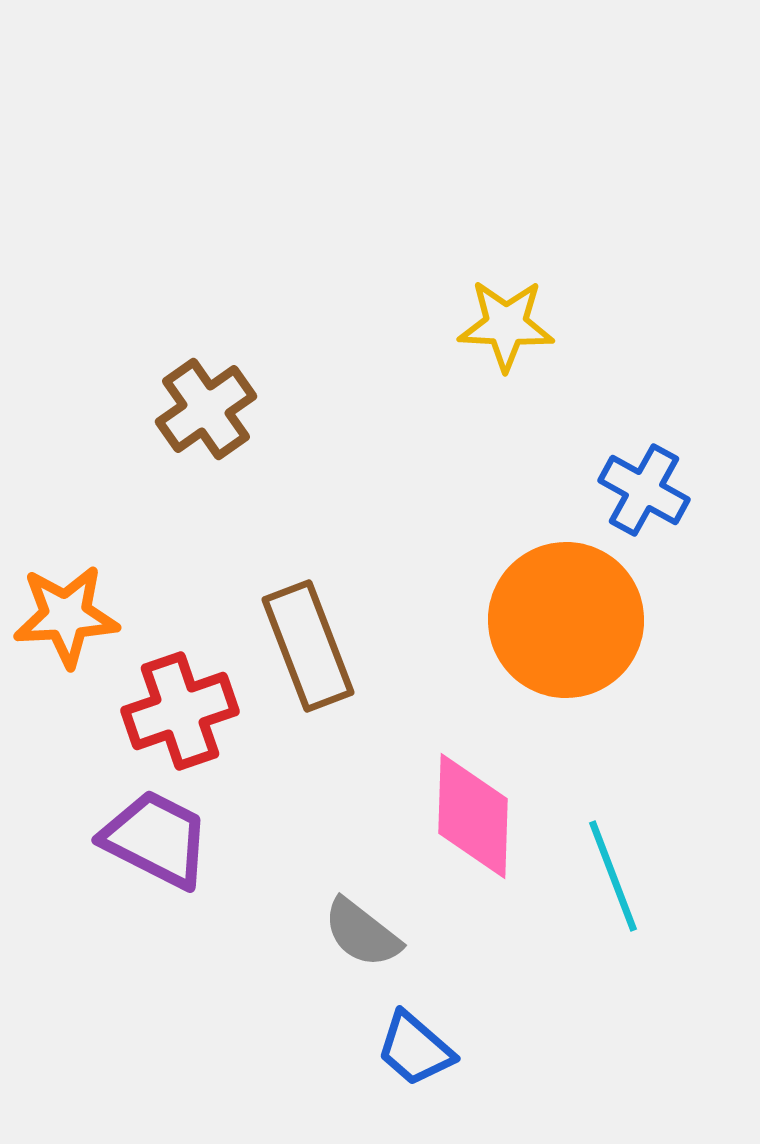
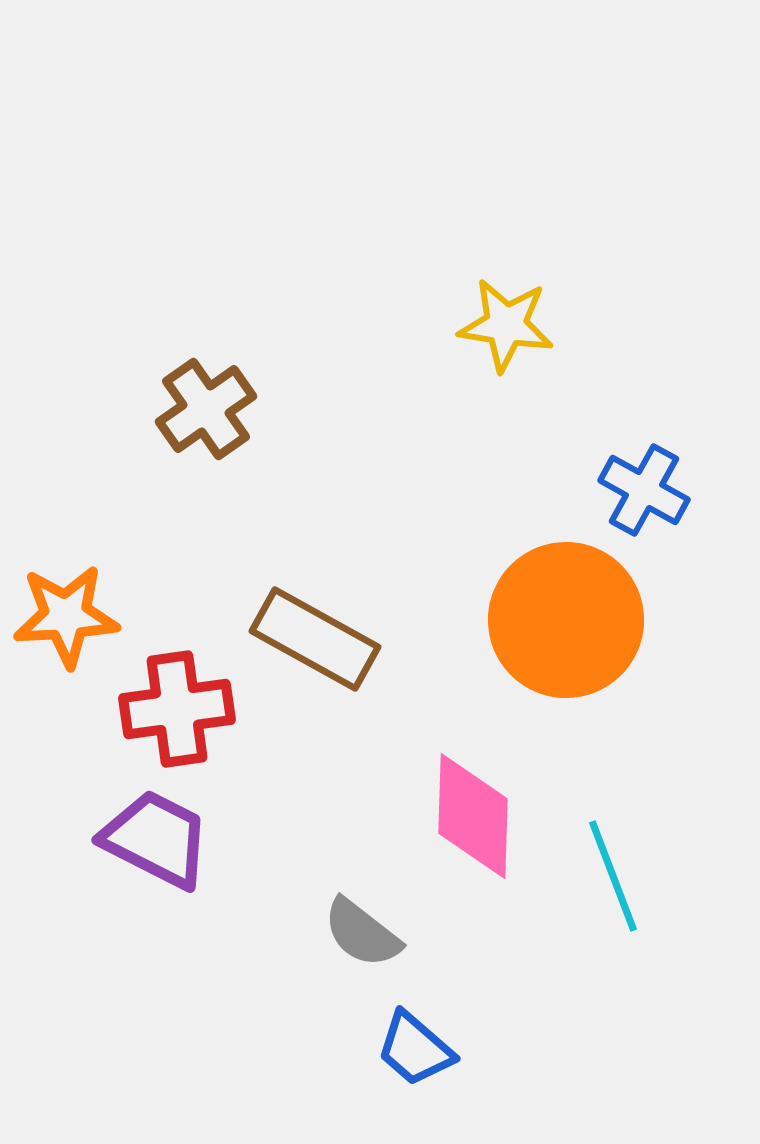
yellow star: rotated 6 degrees clockwise
brown rectangle: moved 7 px right, 7 px up; rotated 40 degrees counterclockwise
red cross: moved 3 px left, 2 px up; rotated 11 degrees clockwise
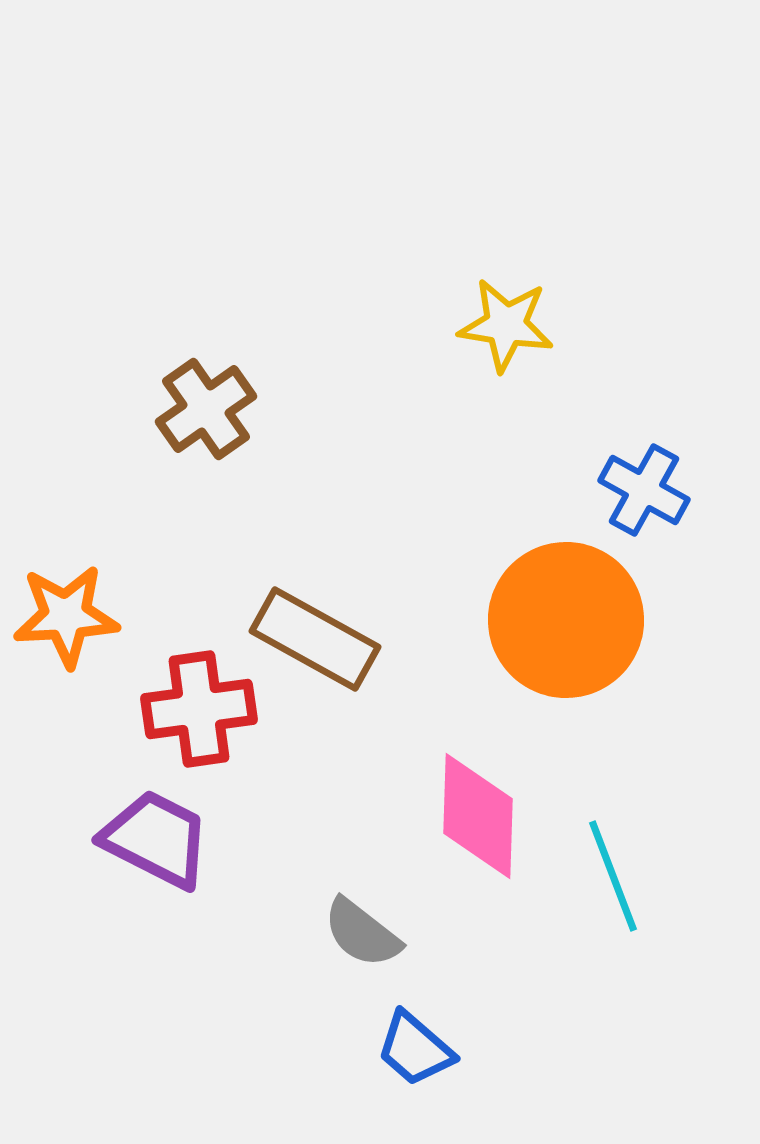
red cross: moved 22 px right
pink diamond: moved 5 px right
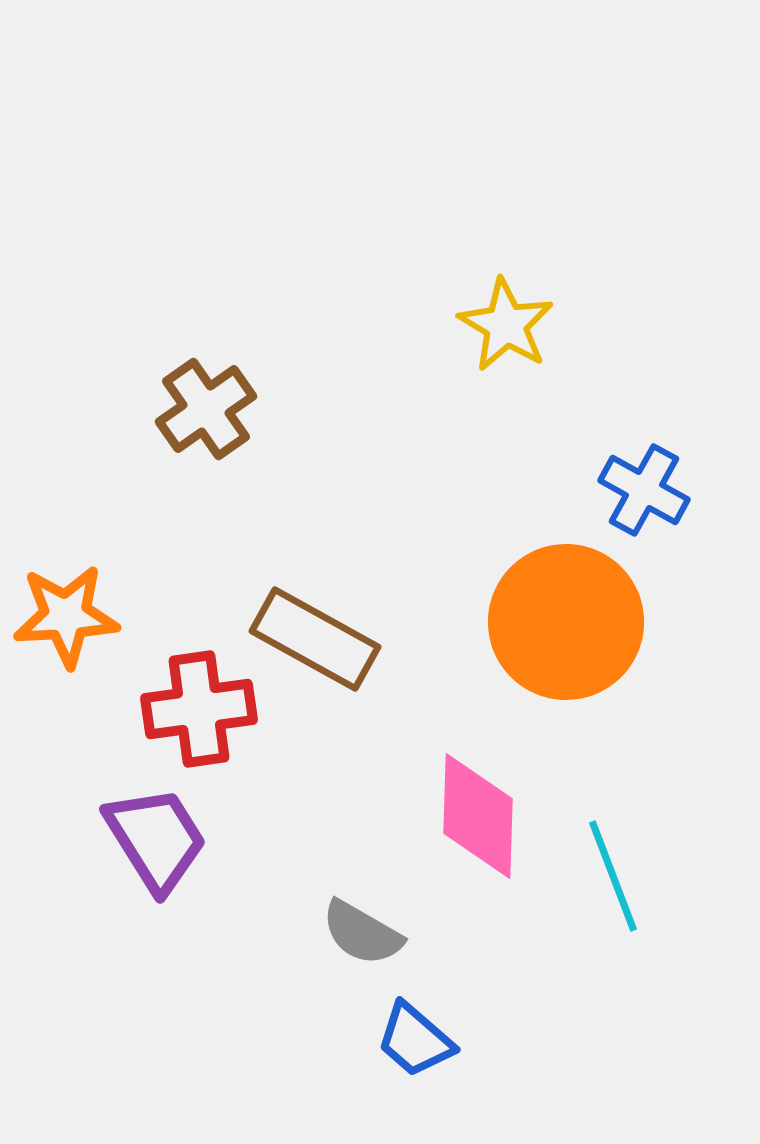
yellow star: rotated 22 degrees clockwise
orange circle: moved 2 px down
purple trapezoid: rotated 31 degrees clockwise
gray semicircle: rotated 8 degrees counterclockwise
blue trapezoid: moved 9 px up
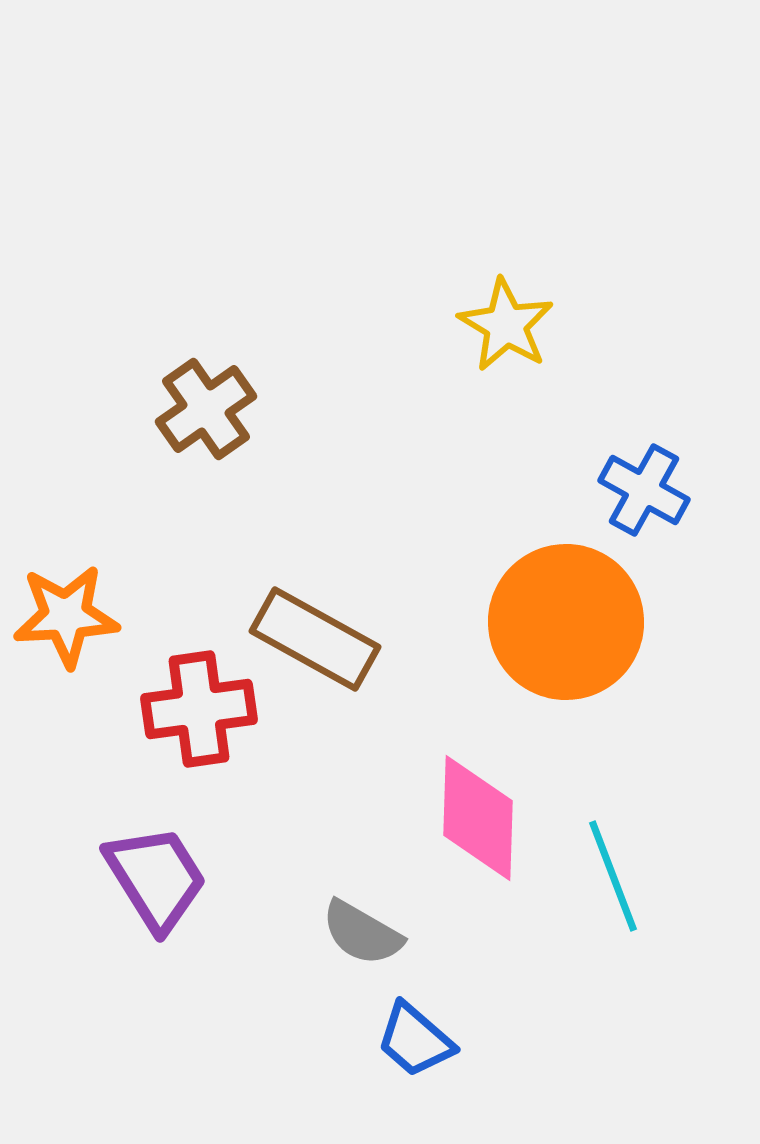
pink diamond: moved 2 px down
purple trapezoid: moved 39 px down
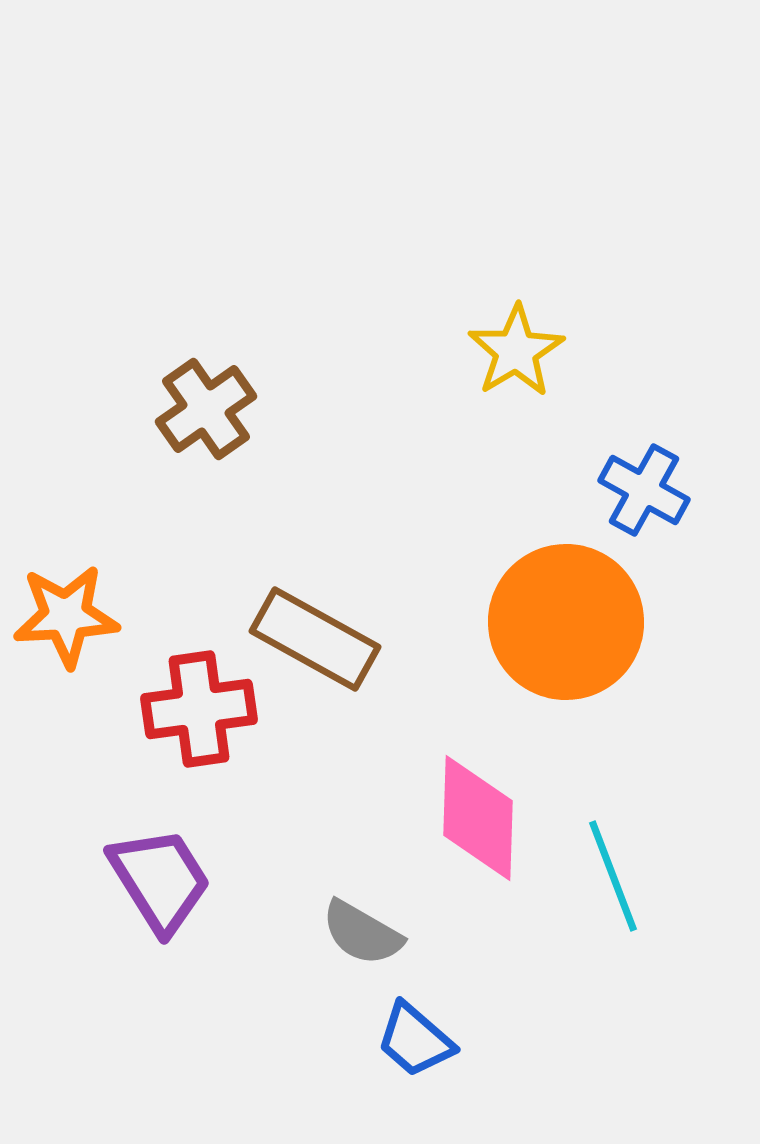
yellow star: moved 10 px right, 26 px down; rotated 10 degrees clockwise
purple trapezoid: moved 4 px right, 2 px down
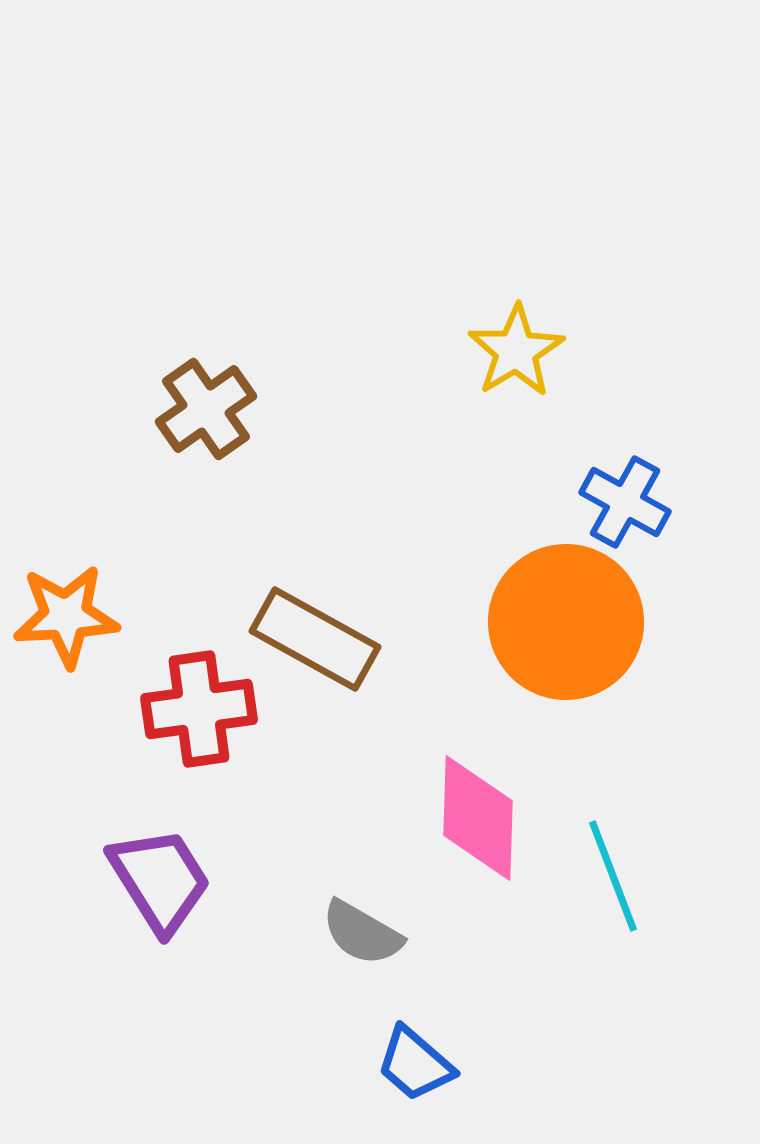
blue cross: moved 19 px left, 12 px down
blue trapezoid: moved 24 px down
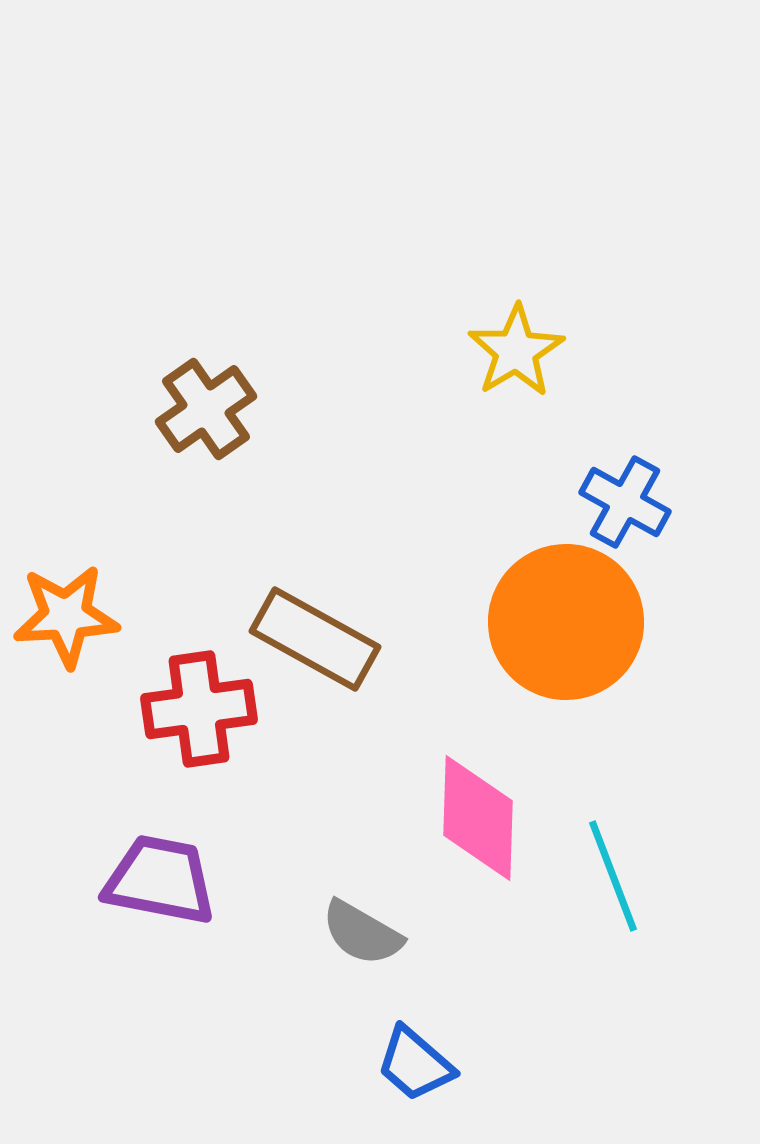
purple trapezoid: rotated 47 degrees counterclockwise
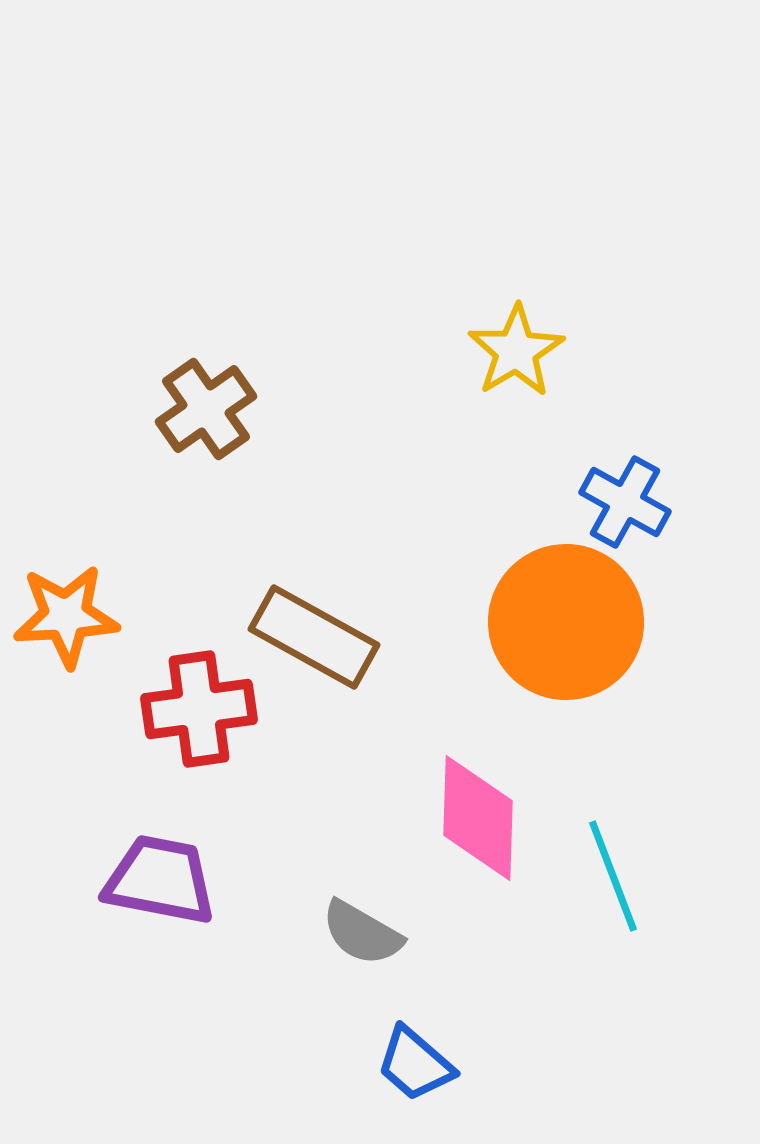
brown rectangle: moved 1 px left, 2 px up
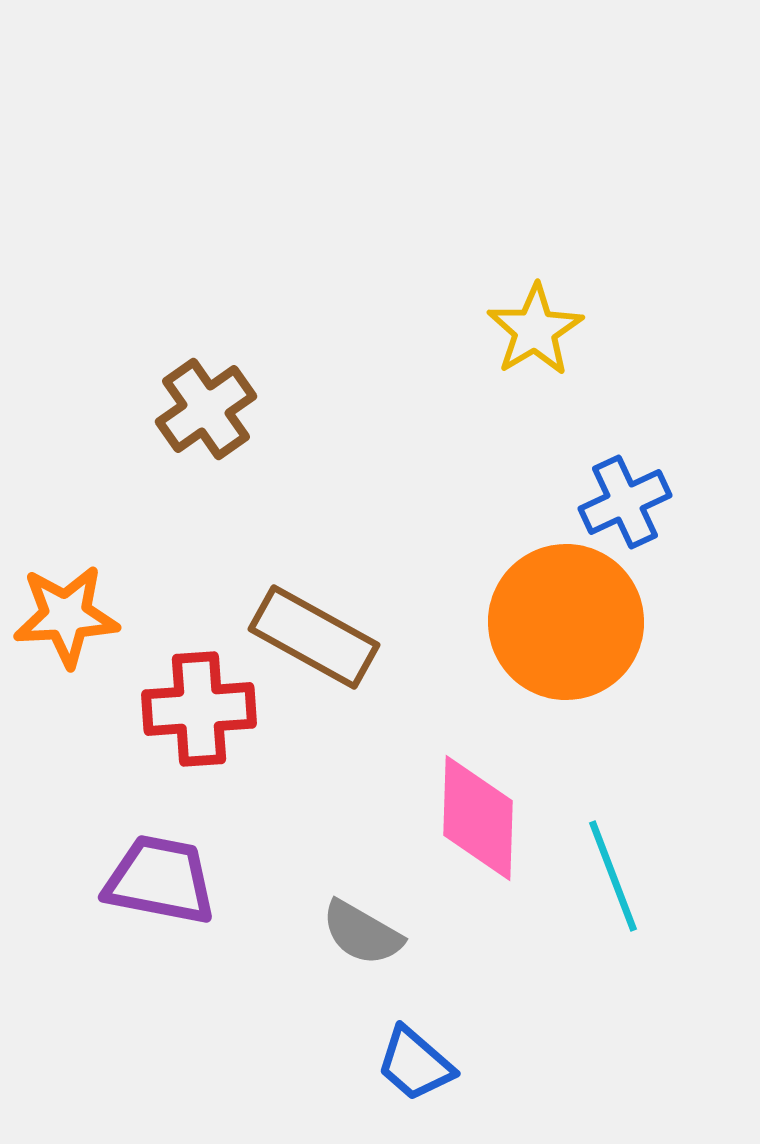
yellow star: moved 19 px right, 21 px up
blue cross: rotated 36 degrees clockwise
red cross: rotated 4 degrees clockwise
